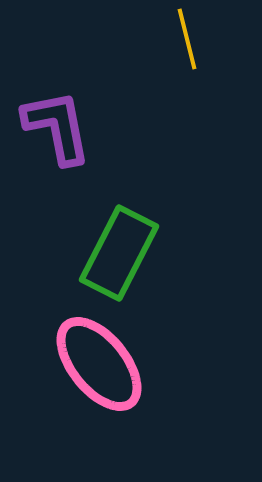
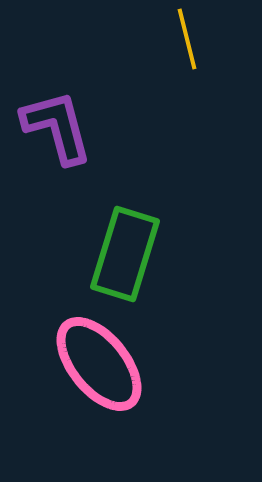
purple L-shape: rotated 4 degrees counterclockwise
green rectangle: moved 6 px right, 1 px down; rotated 10 degrees counterclockwise
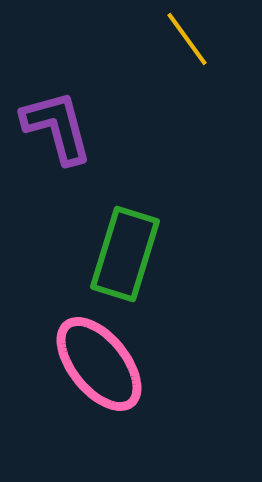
yellow line: rotated 22 degrees counterclockwise
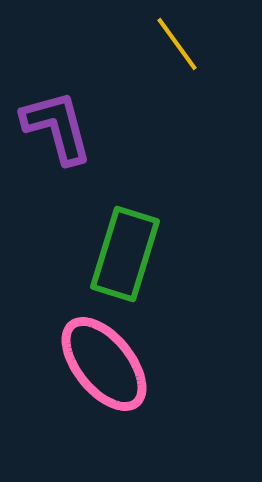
yellow line: moved 10 px left, 5 px down
pink ellipse: moved 5 px right
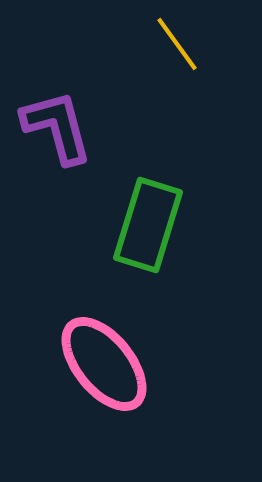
green rectangle: moved 23 px right, 29 px up
